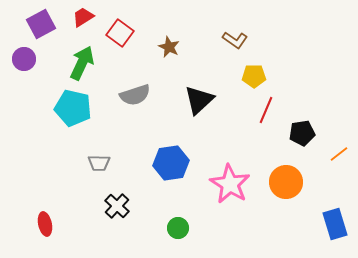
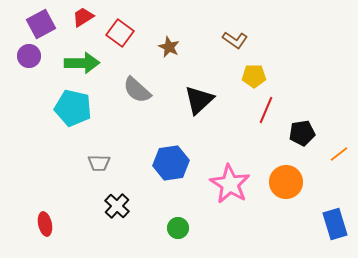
purple circle: moved 5 px right, 3 px up
green arrow: rotated 64 degrees clockwise
gray semicircle: moved 2 px right, 5 px up; rotated 60 degrees clockwise
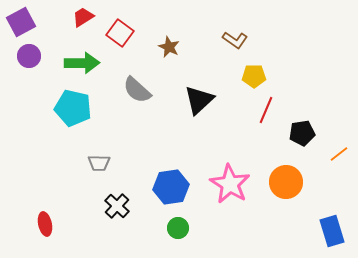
purple square: moved 20 px left, 2 px up
blue hexagon: moved 24 px down
blue rectangle: moved 3 px left, 7 px down
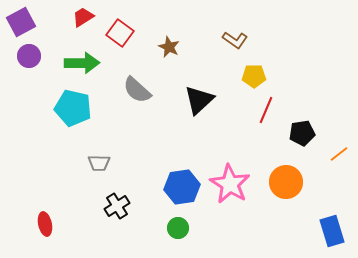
blue hexagon: moved 11 px right
black cross: rotated 15 degrees clockwise
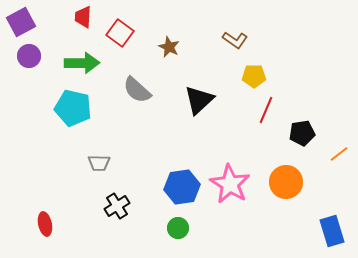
red trapezoid: rotated 55 degrees counterclockwise
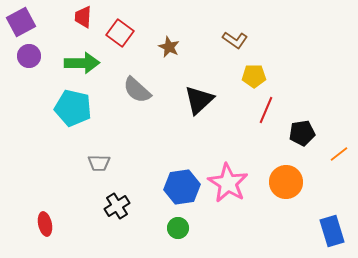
pink star: moved 2 px left, 1 px up
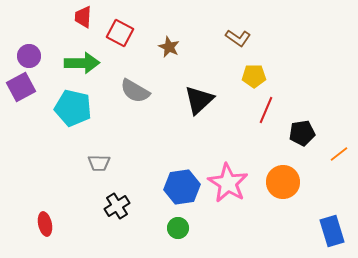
purple square: moved 65 px down
red square: rotated 8 degrees counterclockwise
brown L-shape: moved 3 px right, 2 px up
gray semicircle: moved 2 px left, 1 px down; rotated 12 degrees counterclockwise
orange circle: moved 3 px left
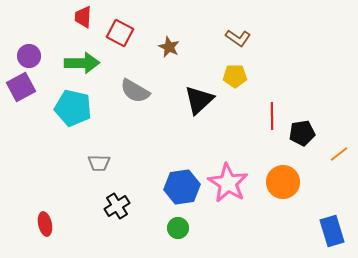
yellow pentagon: moved 19 px left
red line: moved 6 px right, 6 px down; rotated 24 degrees counterclockwise
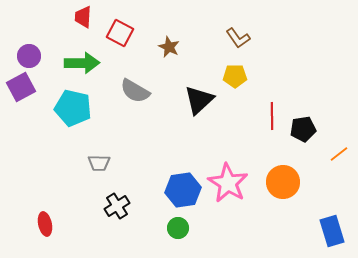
brown L-shape: rotated 20 degrees clockwise
black pentagon: moved 1 px right, 4 px up
blue hexagon: moved 1 px right, 3 px down
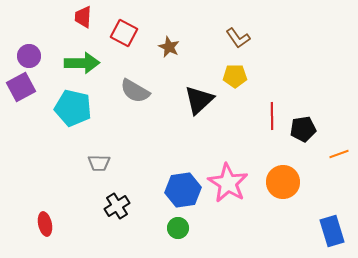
red square: moved 4 px right
orange line: rotated 18 degrees clockwise
